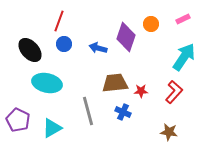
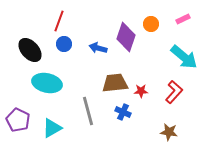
cyan arrow: rotated 96 degrees clockwise
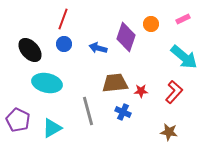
red line: moved 4 px right, 2 px up
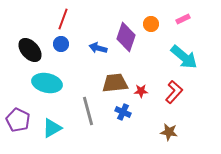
blue circle: moved 3 px left
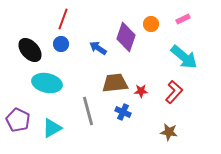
blue arrow: rotated 18 degrees clockwise
